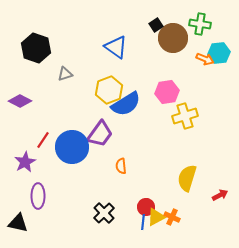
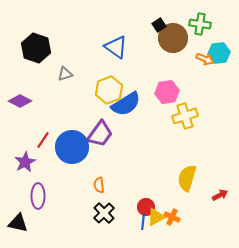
black square: moved 3 px right
orange semicircle: moved 22 px left, 19 px down
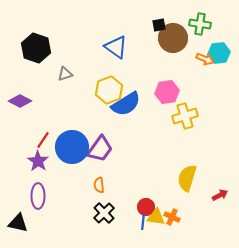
black square: rotated 24 degrees clockwise
purple trapezoid: moved 15 px down
purple star: moved 13 px right, 1 px up; rotated 10 degrees counterclockwise
yellow triangle: rotated 36 degrees clockwise
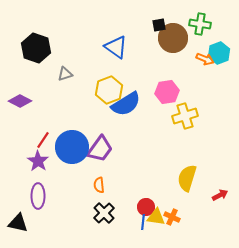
cyan hexagon: rotated 15 degrees counterclockwise
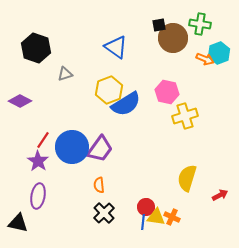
pink hexagon: rotated 20 degrees clockwise
purple ellipse: rotated 10 degrees clockwise
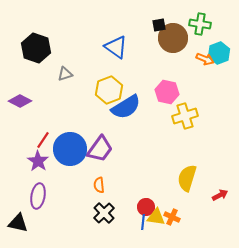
blue semicircle: moved 3 px down
blue circle: moved 2 px left, 2 px down
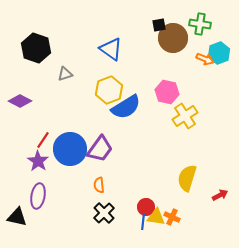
blue triangle: moved 5 px left, 2 px down
yellow cross: rotated 15 degrees counterclockwise
black triangle: moved 1 px left, 6 px up
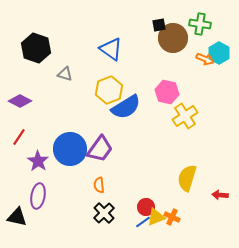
cyan hexagon: rotated 10 degrees counterclockwise
gray triangle: rotated 35 degrees clockwise
red line: moved 24 px left, 3 px up
red arrow: rotated 147 degrees counterclockwise
yellow triangle: rotated 30 degrees counterclockwise
blue line: rotated 49 degrees clockwise
